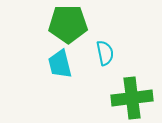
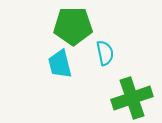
green pentagon: moved 5 px right, 2 px down
green cross: rotated 12 degrees counterclockwise
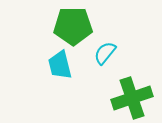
cyan semicircle: rotated 130 degrees counterclockwise
cyan trapezoid: moved 1 px down
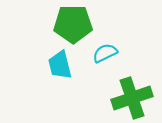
green pentagon: moved 2 px up
cyan semicircle: rotated 25 degrees clockwise
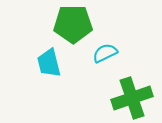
cyan trapezoid: moved 11 px left, 2 px up
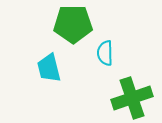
cyan semicircle: rotated 65 degrees counterclockwise
cyan trapezoid: moved 5 px down
